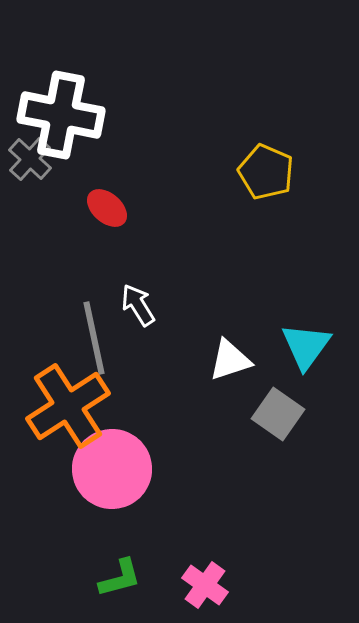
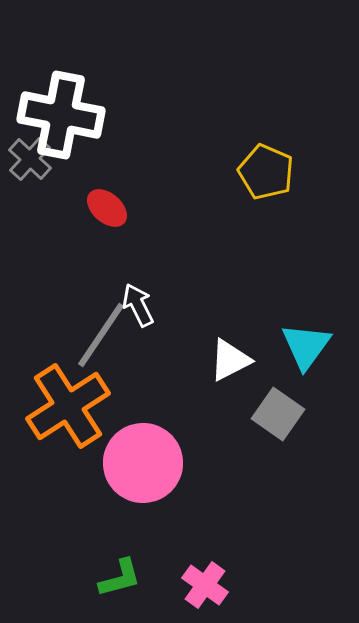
white arrow: rotated 6 degrees clockwise
gray line: moved 7 px right, 3 px up; rotated 46 degrees clockwise
white triangle: rotated 9 degrees counterclockwise
pink circle: moved 31 px right, 6 px up
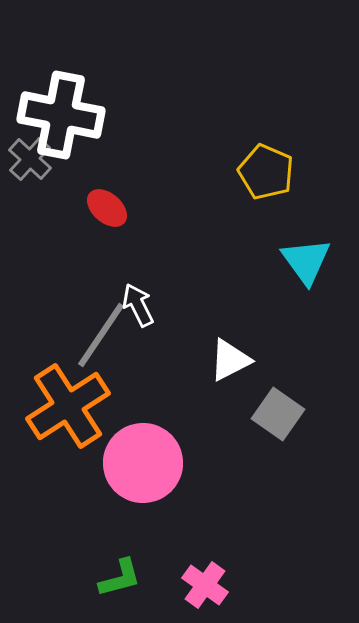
cyan triangle: moved 85 px up; rotated 12 degrees counterclockwise
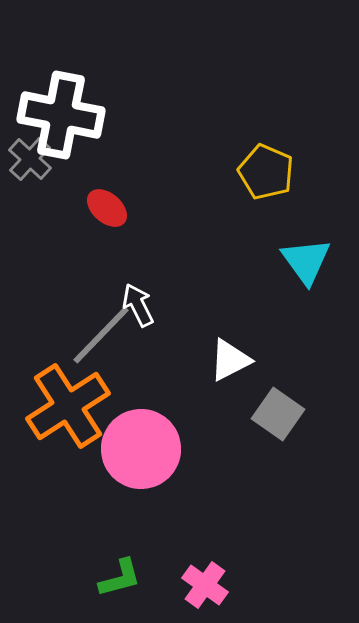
gray line: rotated 10 degrees clockwise
pink circle: moved 2 px left, 14 px up
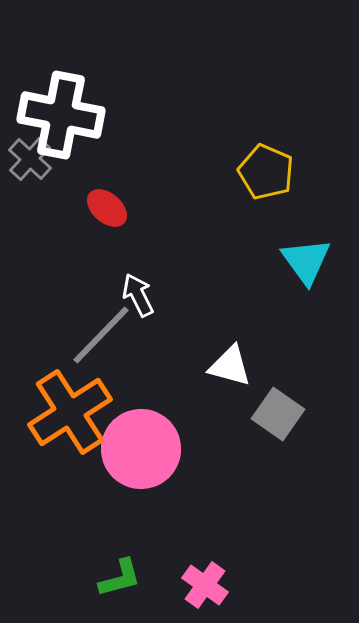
white arrow: moved 10 px up
white triangle: moved 6 px down; rotated 42 degrees clockwise
orange cross: moved 2 px right, 6 px down
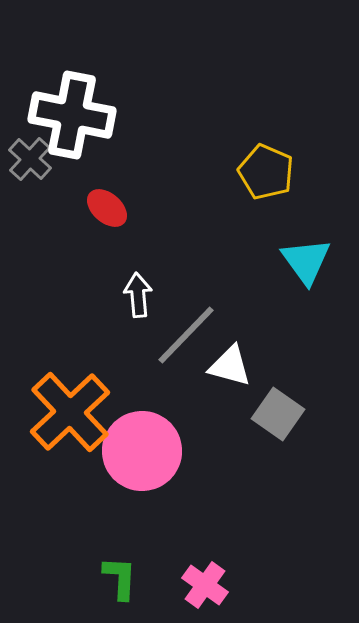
white cross: moved 11 px right
white arrow: rotated 21 degrees clockwise
gray line: moved 85 px right
orange cross: rotated 10 degrees counterclockwise
pink circle: moved 1 px right, 2 px down
green L-shape: rotated 72 degrees counterclockwise
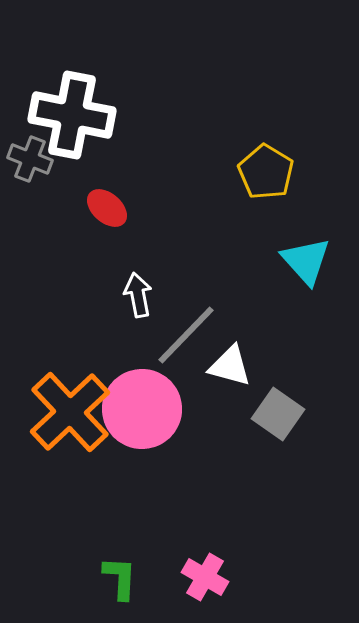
gray cross: rotated 21 degrees counterclockwise
yellow pentagon: rotated 8 degrees clockwise
cyan triangle: rotated 6 degrees counterclockwise
white arrow: rotated 6 degrees counterclockwise
pink circle: moved 42 px up
pink cross: moved 8 px up; rotated 6 degrees counterclockwise
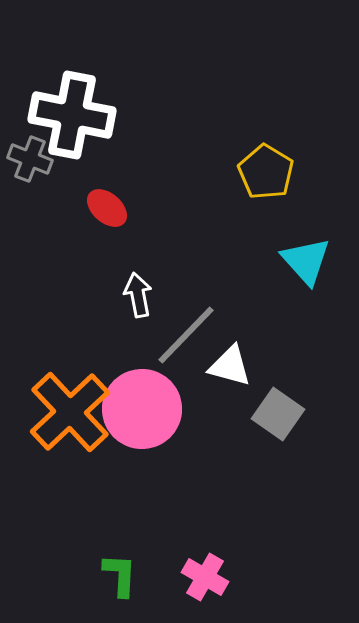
green L-shape: moved 3 px up
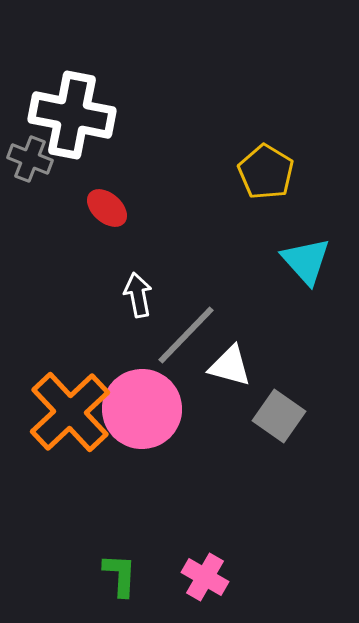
gray square: moved 1 px right, 2 px down
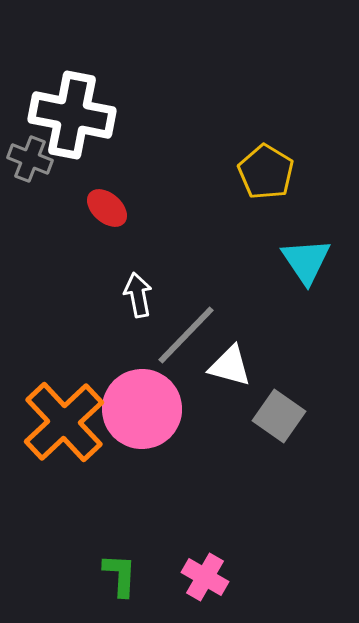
cyan triangle: rotated 8 degrees clockwise
orange cross: moved 6 px left, 10 px down
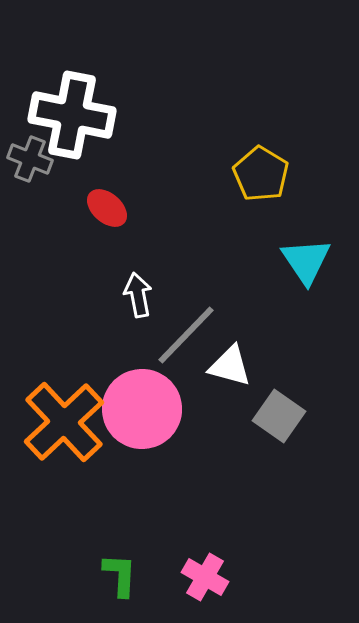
yellow pentagon: moved 5 px left, 2 px down
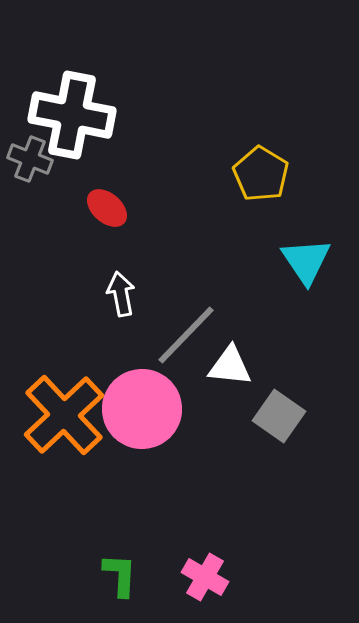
white arrow: moved 17 px left, 1 px up
white triangle: rotated 9 degrees counterclockwise
orange cross: moved 7 px up
